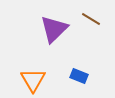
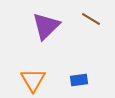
purple triangle: moved 8 px left, 3 px up
blue rectangle: moved 4 px down; rotated 30 degrees counterclockwise
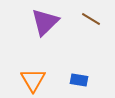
purple triangle: moved 1 px left, 4 px up
blue rectangle: rotated 18 degrees clockwise
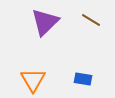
brown line: moved 1 px down
blue rectangle: moved 4 px right, 1 px up
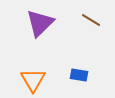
purple triangle: moved 5 px left, 1 px down
blue rectangle: moved 4 px left, 4 px up
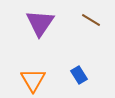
purple triangle: rotated 12 degrees counterclockwise
blue rectangle: rotated 48 degrees clockwise
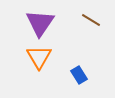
orange triangle: moved 6 px right, 23 px up
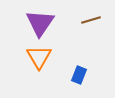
brown line: rotated 48 degrees counterclockwise
blue rectangle: rotated 54 degrees clockwise
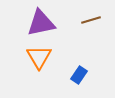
purple triangle: moved 1 px right; rotated 44 degrees clockwise
blue rectangle: rotated 12 degrees clockwise
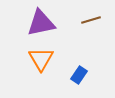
orange triangle: moved 2 px right, 2 px down
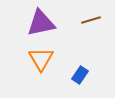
blue rectangle: moved 1 px right
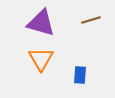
purple triangle: rotated 28 degrees clockwise
blue rectangle: rotated 30 degrees counterclockwise
